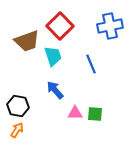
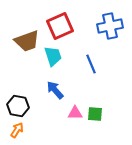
red square: rotated 20 degrees clockwise
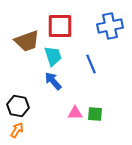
red square: rotated 24 degrees clockwise
blue arrow: moved 2 px left, 9 px up
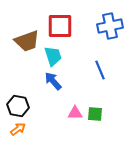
blue line: moved 9 px right, 6 px down
orange arrow: moved 1 px right, 1 px up; rotated 21 degrees clockwise
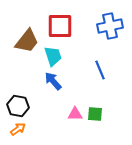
brown trapezoid: rotated 32 degrees counterclockwise
pink triangle: moved 1 px down
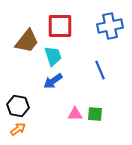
blue arrow: rotated 84 degrees counterclockwise
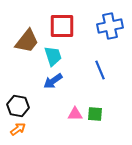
red square: moved 2 px right
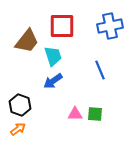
black hexagon: moved 2 px right, 1 px up; rotated 10 degrees clockwise
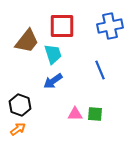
cyan trapezoid: moved 2 px up
